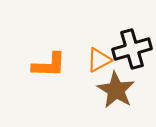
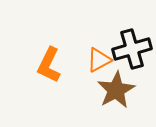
orange L-shape: rotated 114 degrees clockwise
brown star: rotated 12 degrees clockwise
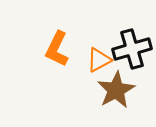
orange L-shape: moved 8 px right, 16 px up
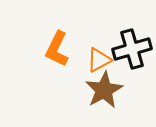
brown star: moved 12 px left
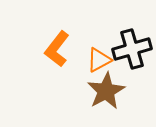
orange L-shape: rotated 12 degrees clockwise
brown star: moved 2 px right, 1 px down
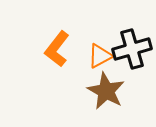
orange triangle: moved 1 px right, 4 px up
brown star: rotated 15 degrees counterclockwise
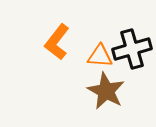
orange L-shape: moved 7 px up
orange triangle: rotated 32 degrees clockwise
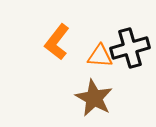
black cross: moved 2 px left, 1 px up
brown star: moved 12 px left, 7 px down
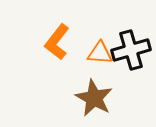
black cross: moved 1 px right, 2 px down
orange triangle: moved 3 px up
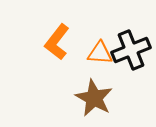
black cross: rotated 6 degrees counterclockwise
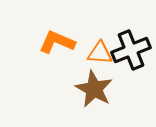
orange L-shape: rotated 75 degrees clockwise
brown star: moved 9 px up
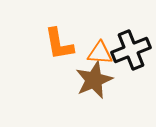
orange L-shape: moved 2 px right, 2 px down; rotated 123 degrees counterclockwise
brown star: moved 9 px up; rotated 21 degrees clockwise
